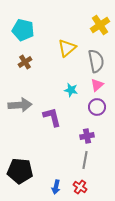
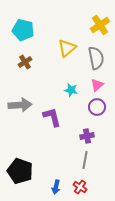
gray semicircle: moved 3 px up
black pentagon: rotated 15 degrees clockwise
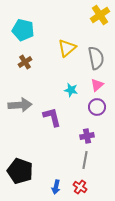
yellow cross: moved 10 px up
